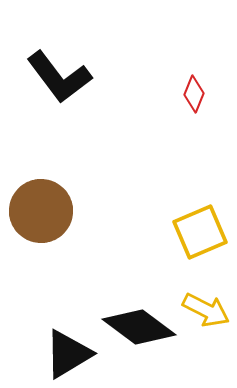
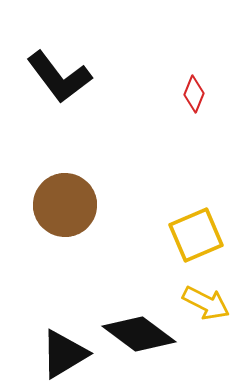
brown circle: moved 24 px right, 6 px up
yellow square: moved 4 px left, 3 px down
yellow arrow: moved 7 px up
black diamond: moved 7 px down
black triangle: moved 4 px left
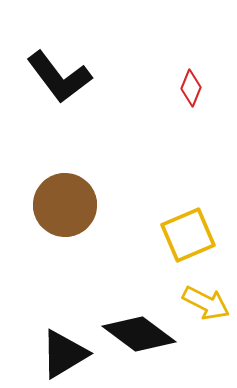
red diamond: moved 3 px left, 6 px up
yellow square: moved 8 px left
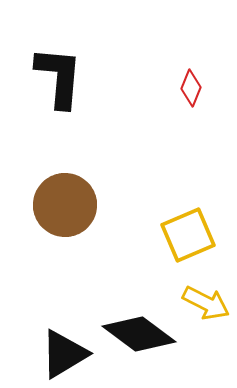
black L-shape: rotated 138 degrees counterclockwise
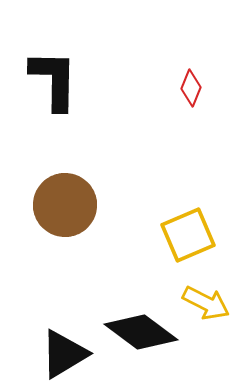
black L-shape: moved 5 px left, 3 px down; rotated 4 degrees counterclockwise
black diamond: moved 2 px right, 2 px up
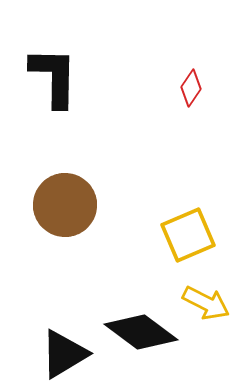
black L-shape: moved 3 px up
red diamond: rotated 12 degrees clockwise
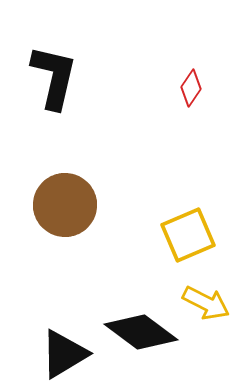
black L-shape: rotated 12 degrees clockwise
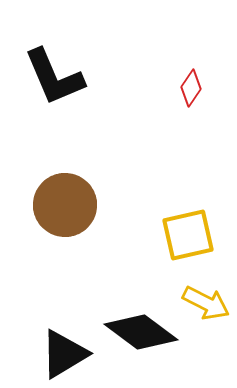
black L-shape: rotated 144 degrees clockwise
yellow square: rotated 10 degrees clockwise
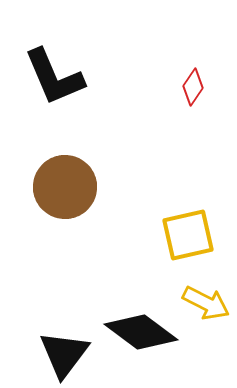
red diamond: moved 2 px right, 1 px up
brown circle: moved 18 px up
black triangle: rotated 22 degrees counterclockwise
